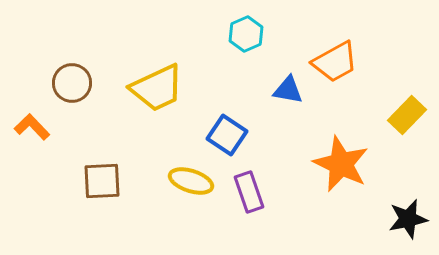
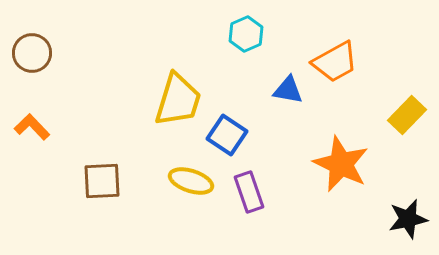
brown circle: moved 40 px left, 30 px up
yellow trapezoid: moved 21 px right, 12 px down; rotated 48 degrees counterclockwise
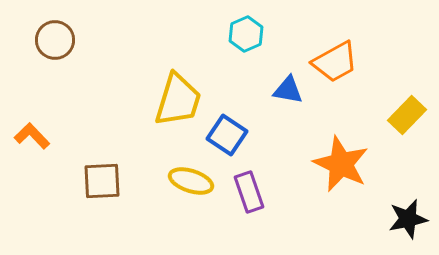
brown circle: moved 23 px right, 13 px up
orange L-shape: moved 9 px down
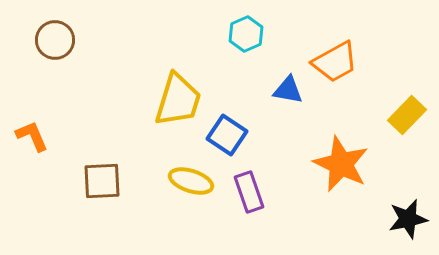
orange L-shape: rotated 21 degrees clockwise
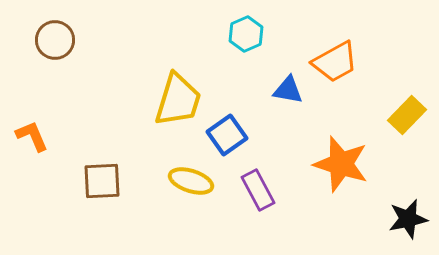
blue square: rotated 21 degrees clockwise
orange star: rotated 8 degrees counterclockwise
purple rectangle: moved 9 px right, 2 px up; rotated 9 degrees counterclockwise
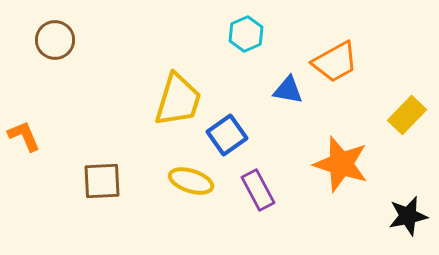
orange L-shape: moved 8 px left
black star: moved 3 px up
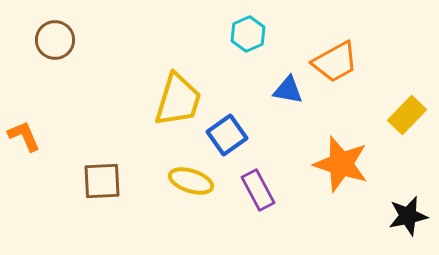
cyan hexagon: moved 2 px right
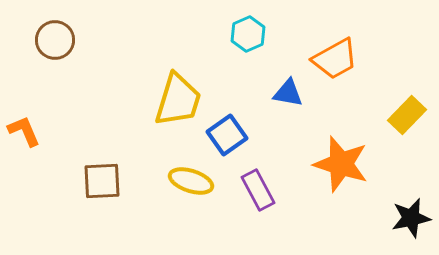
orange trapezoid: moved 3 px up
blue triangle: moved 3 px down
orange L-shape: moved 5 px up
black star: moved 3 px right, 2 px down
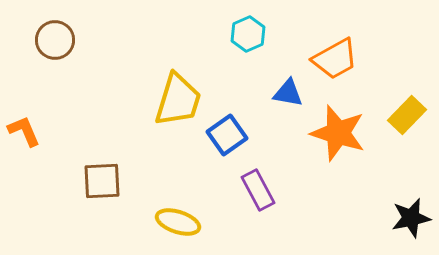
orange star: moved 3 px left, 31 px up
yellow ellipse: moved 13 px left, 41 px down
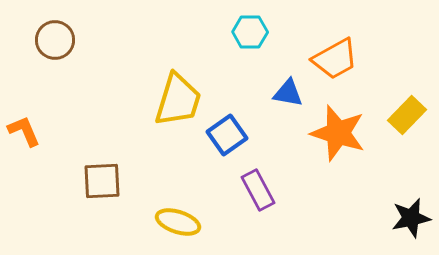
cyan hexagon: moved 2 px right, 2 px up; rotated 24 degrees clockwise
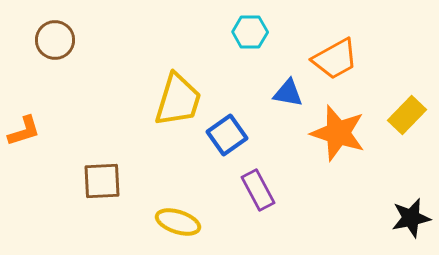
orange L-shape: rotated 96 degrees clockwise
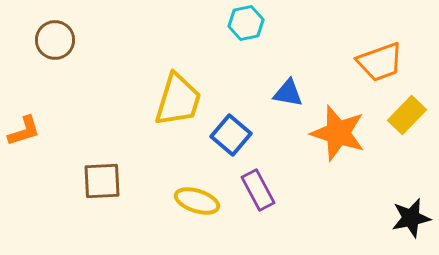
cyan hexagon: moved 4 px left, 9 px up; rotated 12 degrees counterclockwise
orange trapezoid: moved 45 px right, 3 px down; rotated 9 degrees clockwise
blue square: moved 4 px right; rotated 15 degrees counterclockwise
yellow ellipse: moved 19 px right, 21 px up
